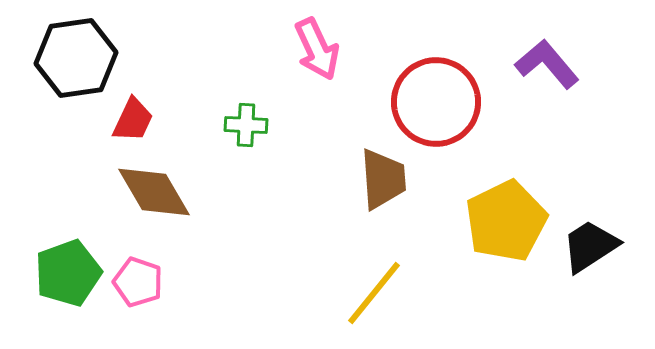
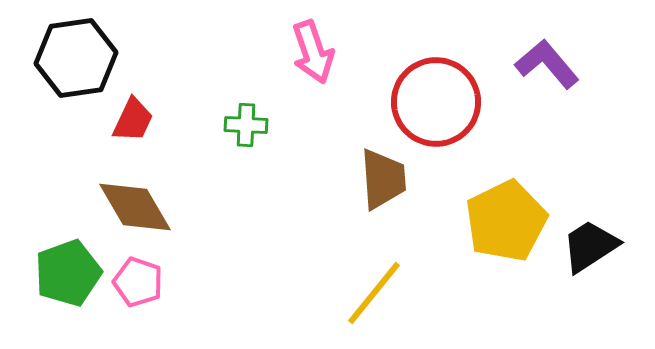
pink arrow: moved 4 px left, 3 px down; rotated 6 degrees clockwise
brown diamond: moved 19 px left, 15 px down
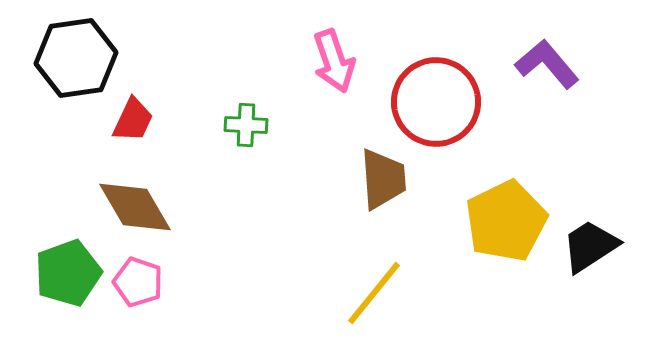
pink arrow: moved 21 px right, 9 px down
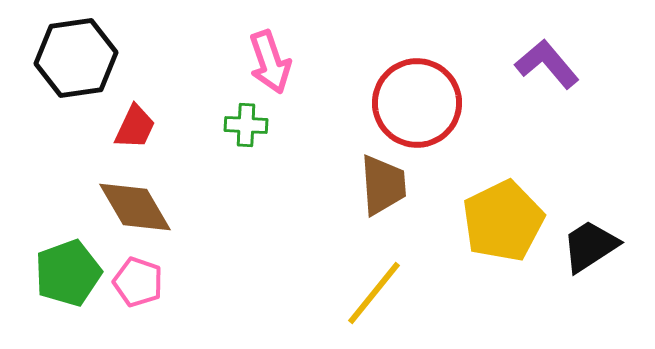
pink arrow: moved 64 px left, 1 px down
red circle: moved 19 px left, 1 px down
red trapezoid: moved 2 px right, 7 px down
brown trapezoid: moved 6 px down
yellow pentagon: moved 3 px left
